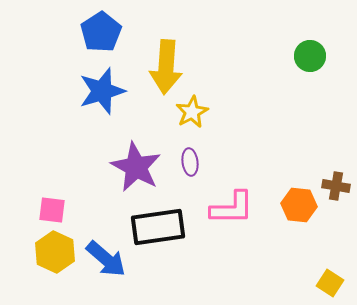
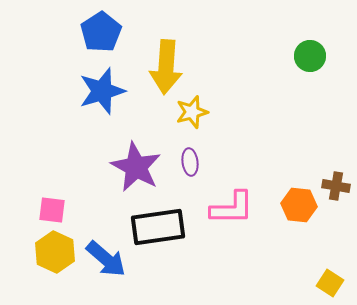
yellow star: rotated 12 degrees clockwise
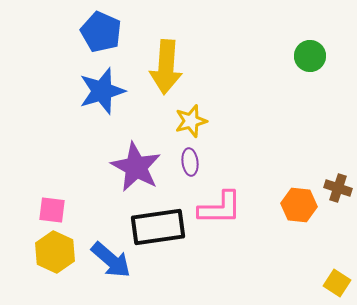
blue pentagon: rotated 15 degrees counterclockwise
yellow star: moved 1 px left, 9 px down
brown cross: moved 2 px right, 2 px down; rotated 8 degrees clockwise
pink L-shape: moved 12 px left
blue arrow: moved 5 px right, 1 px down
yellow square: moved 7 px right
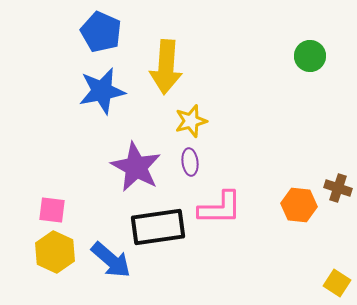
blue star: rotated 6 degrees clockwise
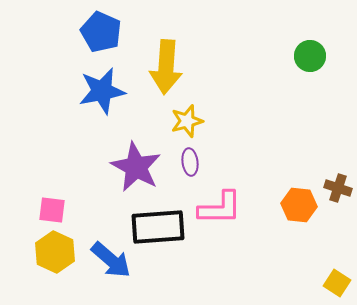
yellow star: moved 4 px left
black rectangle: rotated 4 degrees clockwise
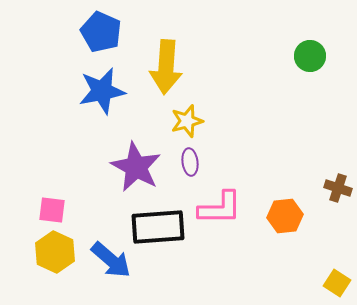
orange hexagon: moved 14 px left, 11 px down; rotated 12 degrees counterclockwise
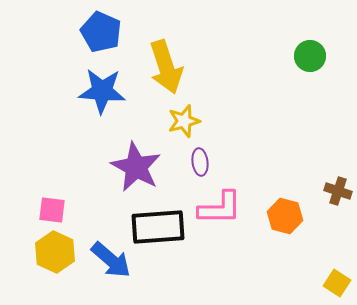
yellow arrow: rotated 22 degrees counterclockwise
blue star: rotated 15 degrees clockwise
yellow star: moved 3 px left
purple ellipse: moved 10 px right
brown cross: moved 3 px down
orange hexagon: rotated 20 degrees clockwise
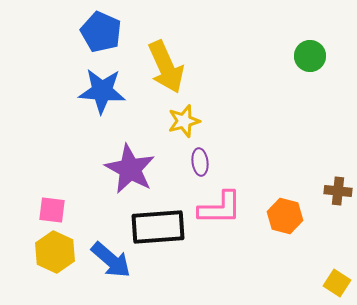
yellow arrow: rotated 6 degrees counterclockwise
purple star: moved 6 px left, 2 px down
brown cross: rotated 12 degrees counterclockwise
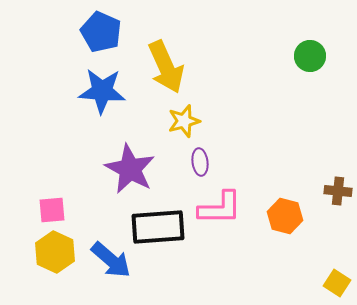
pink square: rotated 12 degrees counterclockwise
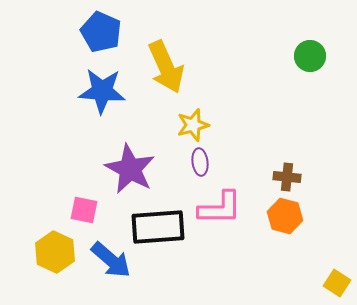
yellow star: moved 9 px right, 4 px down
brown cross: moved 51 px left, 14 px up
pink square: moved 32 px right; rotated 16 degrees clockwise
